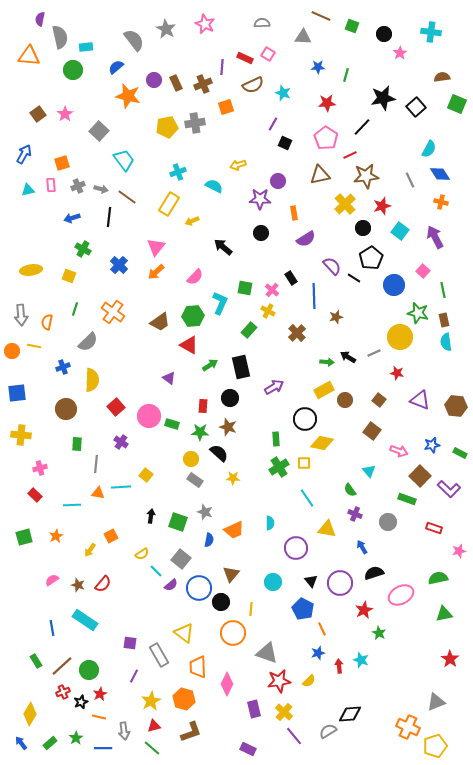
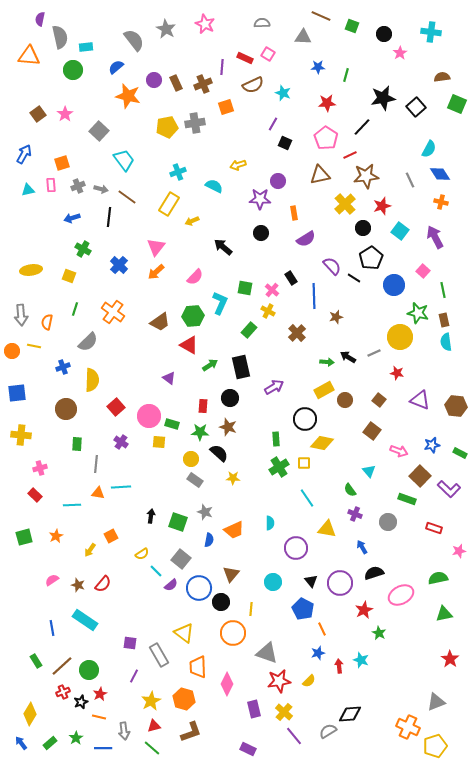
yellow square at (146, 475): moved 13 px right, 33 px up; rotated 32 degrees counterclockwise
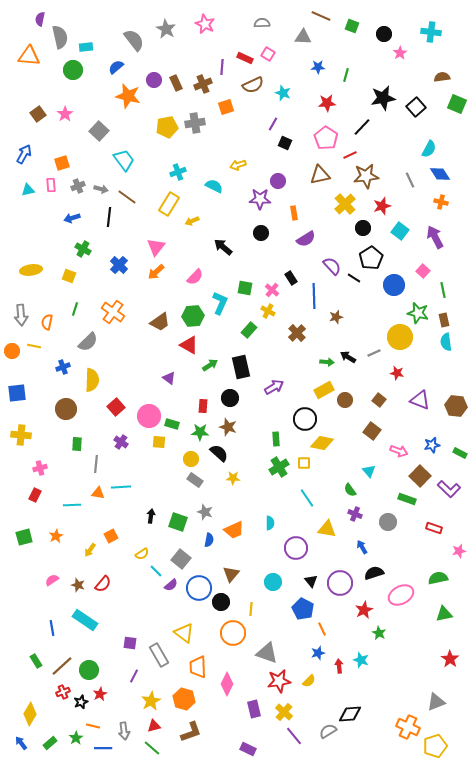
red rectangle at (35, 495): rotated 72 degrees clockwise
orange line at (99, 717): moved 6 px left, 9 px down
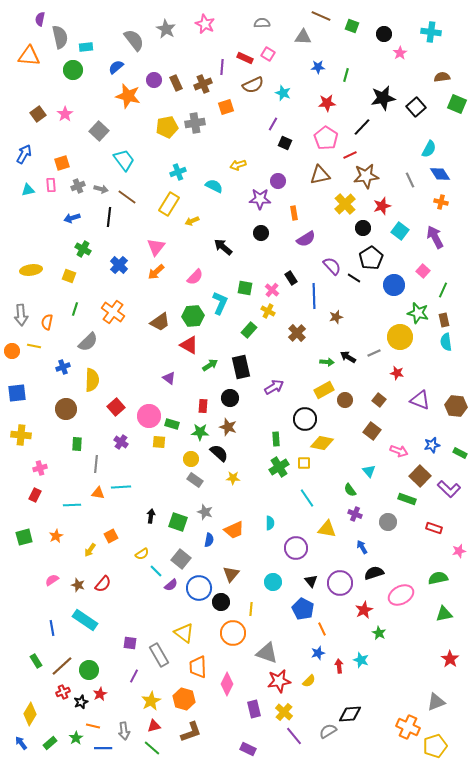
green line at (443, 290): rotated 35 degrees clockwise
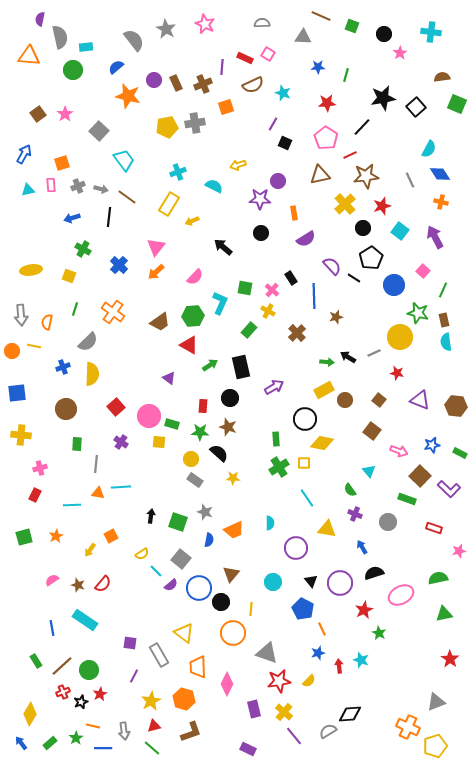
yellow semicircle at (92, 380): moved 6 px up
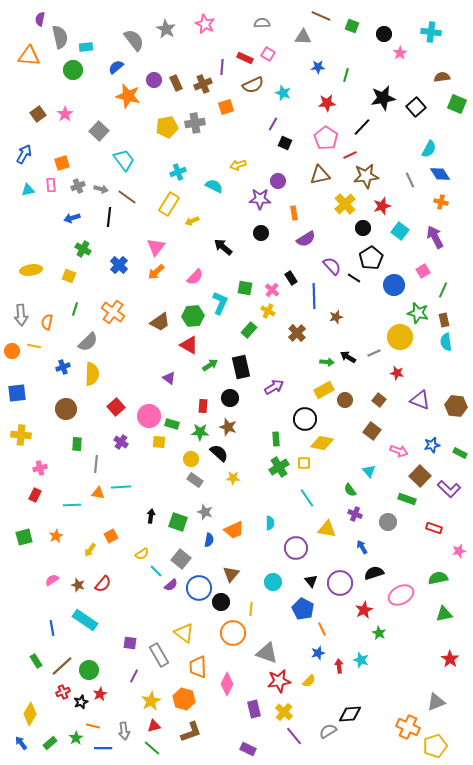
pink square at (423, 271): rotated 16 degrees clockwise
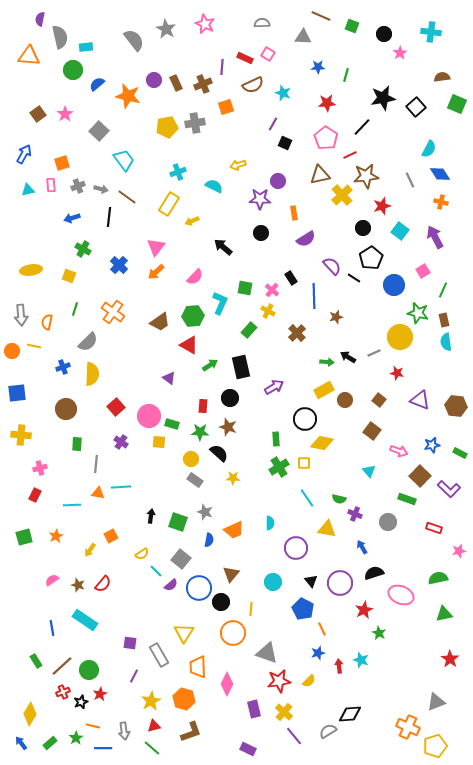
blue semicircle at (116, 67): moved 19 px left, 17 px down
yellow cross at (345, 204): moved 3 px left, 9 px up
green semicircle at (350, 490): moved 11 px left, 9 px down; rotated 40 degrees counterclockwise
pink ellipse at (401, 595): rotated 50 degrees clockwise
yellow triangle at (184, 633): rotated 25 degrees clockwise
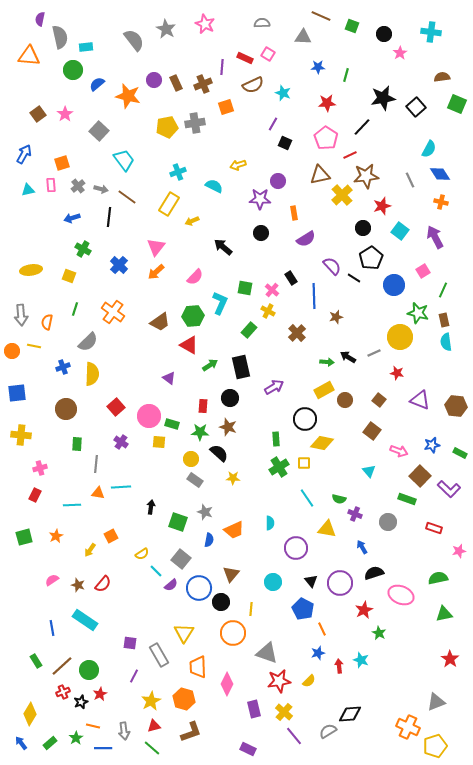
gray cross at (78, 186): rotated 16 degrees counterclockwise
black arrow at (151, 516): moved 9 px up
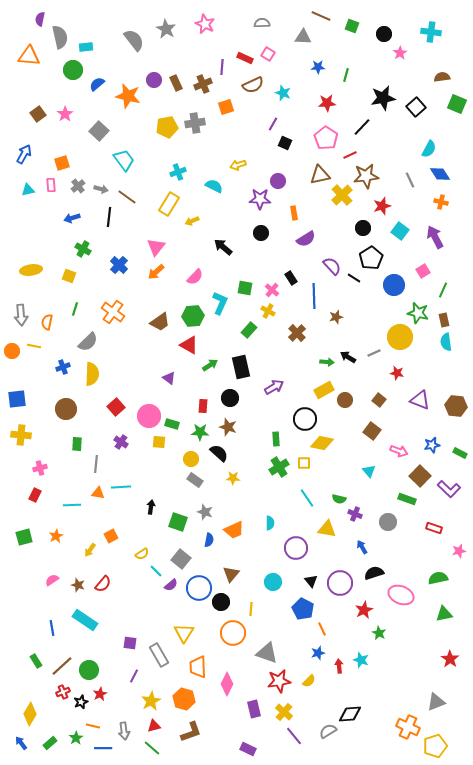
blue square at (17, 393): moved 6 px down
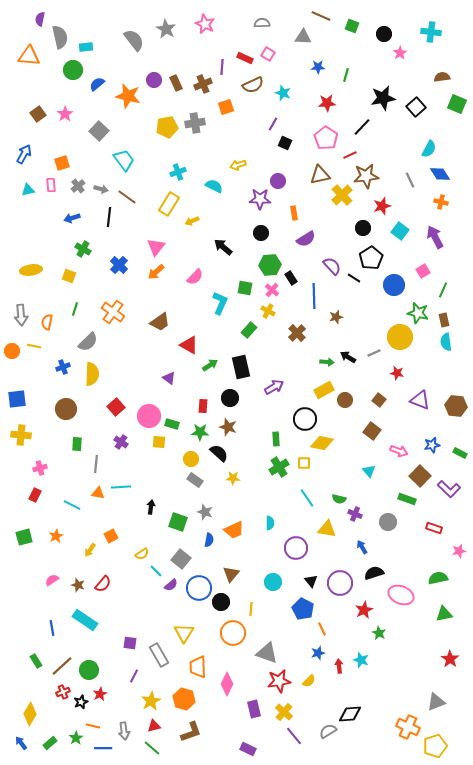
green hexagon at (193, 316): moved 77 px right, 51 px up
cyan line at (72, 505): rotated 30 degrees clockwise
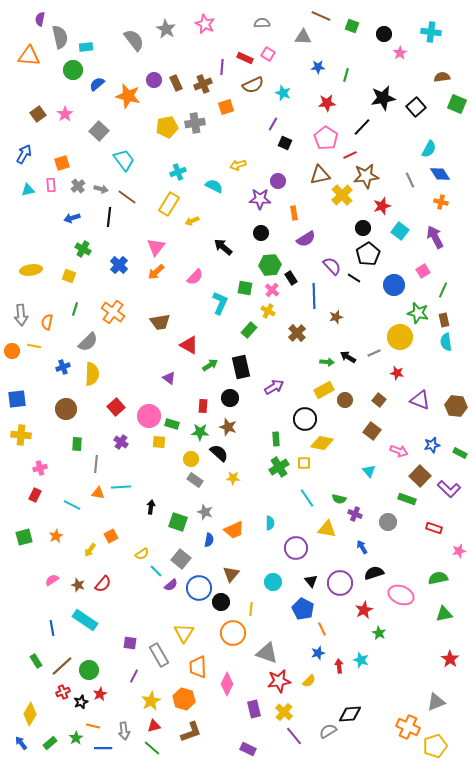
black pentagon at (371, 258): moved 3 px left, 4 px up
brown trapezoid at (160, 322): rotated 25 degrees clockwise
